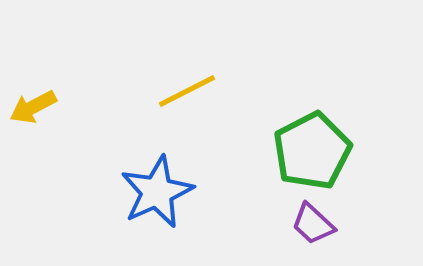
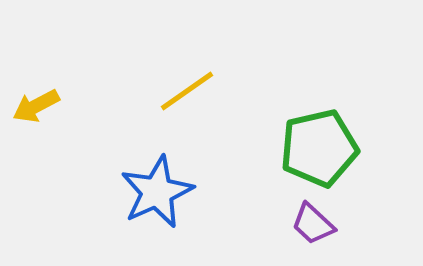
yellow line: rotated 8 degrees counterclockwise
yellow arrow: moved 3 px right, 1 px up
green pentagon: moved 7 px right, 3 px up; rotated 14 degrees clockwise
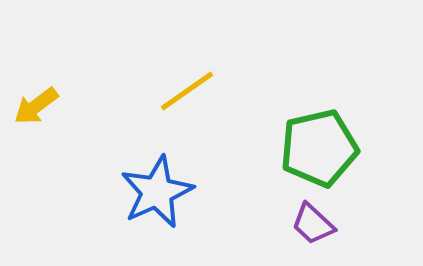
yellow arrow: rotated 9 degrees counterclockwise
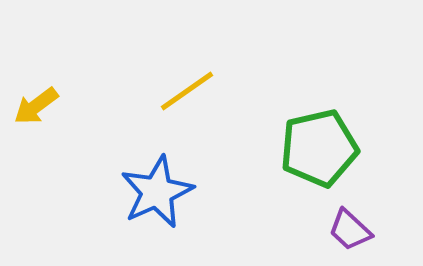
purple trapezoid: moved 37 px right, 6 px down
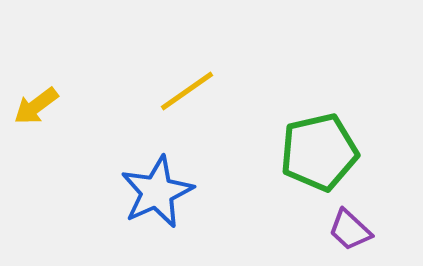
green pentagon: moved 4 px down
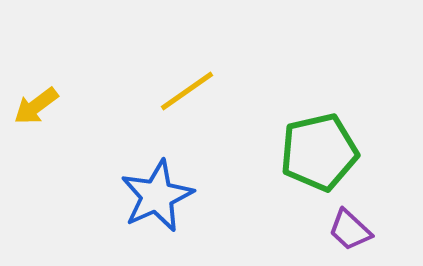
blue star: moved 4 px down
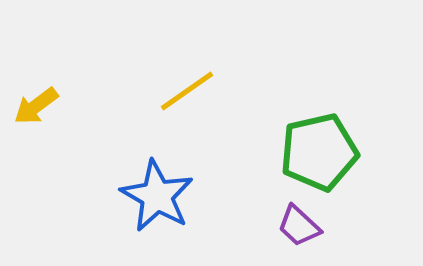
blue star: rotated 18 degrees counterclockwise
purple trapezoid: moved 51 px left, 4 px up
